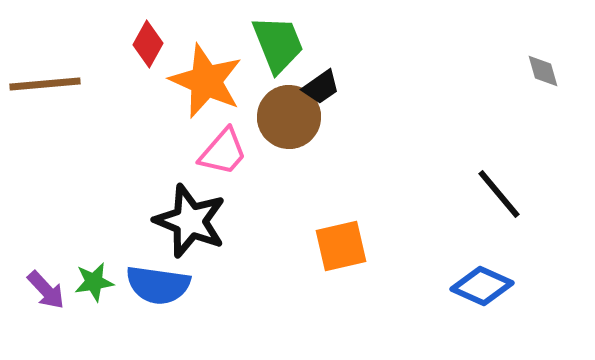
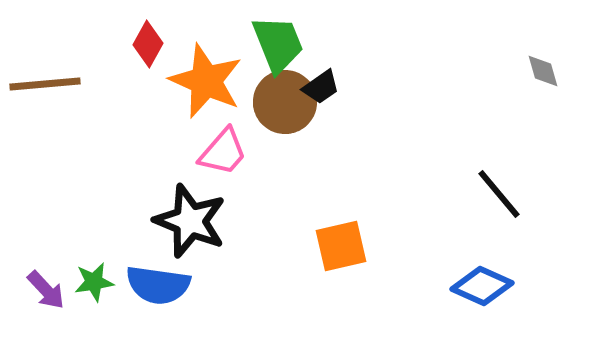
brown circle: moved 4 px left, 15 px up
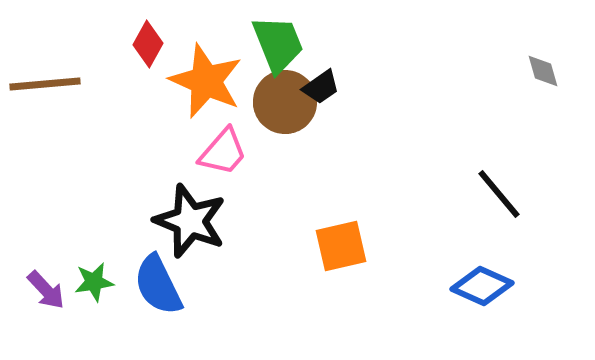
blue semicircle: rotated 56 degrees clockwise
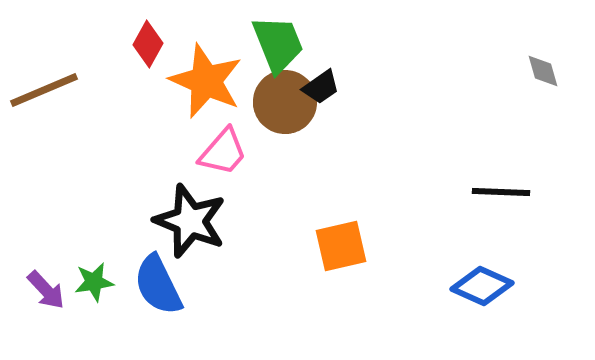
brown line: moved 1 px left, 6 px down; rotated 18 degrees counterclockwise
black line: moved 2 px right, 2 px up; rotated 48 degrees counterclockwise
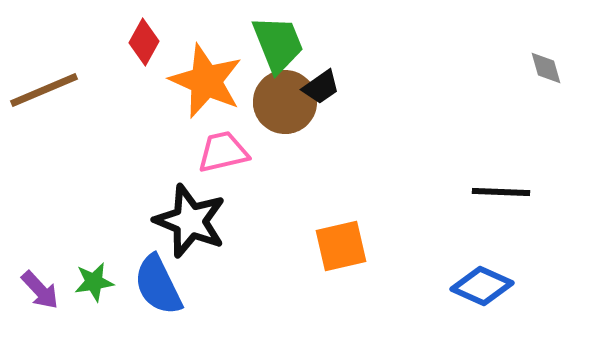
red diamond: moved 4 px left, 2 px up
gray diamond: moved 3 px right, 3 px up
pink trapezoid: rotated 144 degrees counterclockwise
purple arrow: moved 6 px left
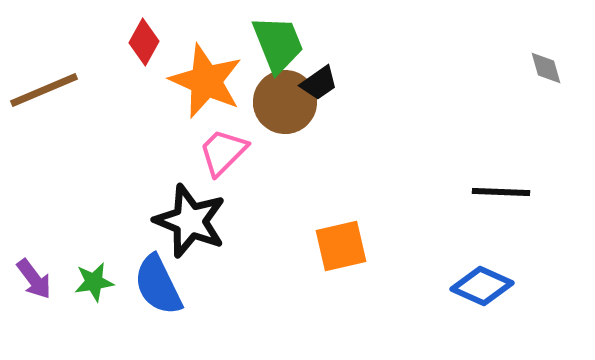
black trapezoid: moved 2 px left, 4 px up
pink trapezoid: rotated 32 degrees counterclockwise
purple arrow: moved 6 px left, 11 px up; rotated 6 degrees clockwise
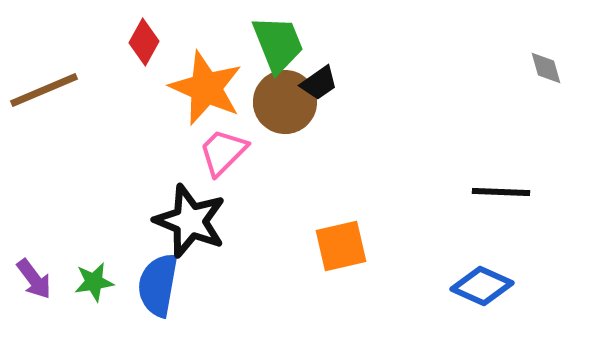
orange star: moved 7 px down
blue semicircle: rotated 36 degrees clockwise
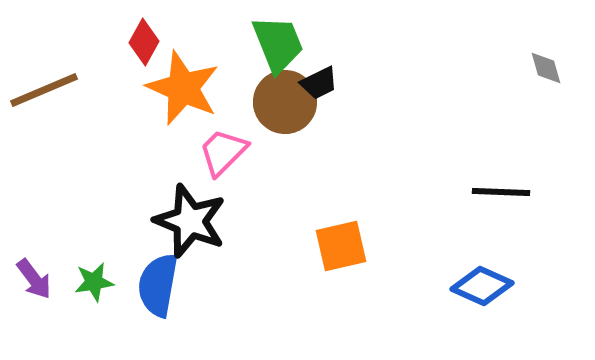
black trapezoid: rotated 9 degrees clockwise
orange star: moved 23 px left
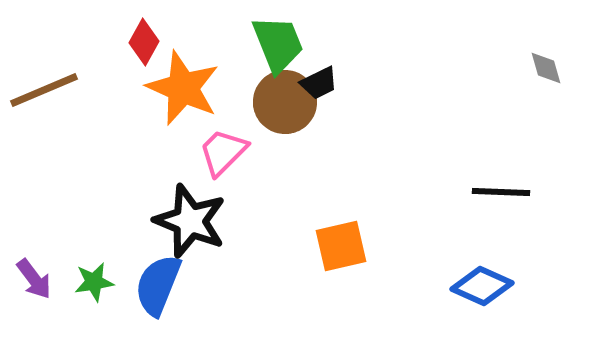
blue semicircle: rotated 12 degrees clockwise
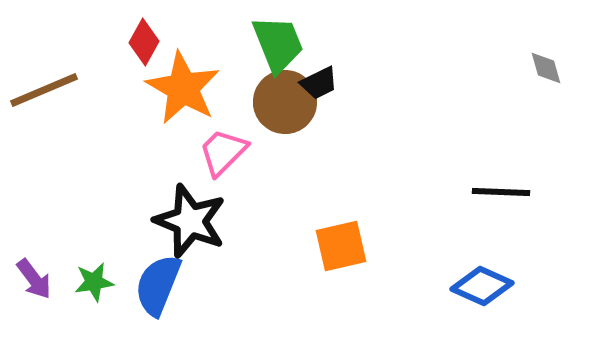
orange star: rotated 6 degrees clockwise
